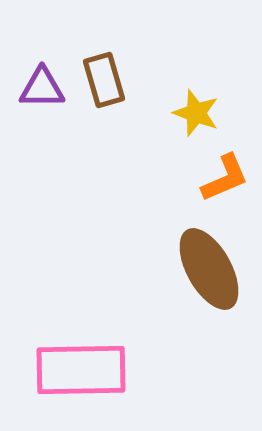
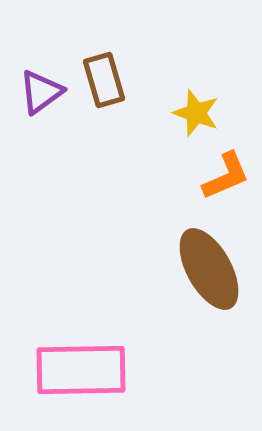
purple triangle: moved 1 px left, 4 px down; rotated 36 degrees counterclockwise
orange L-shape: moved 1 px right, 2 px up
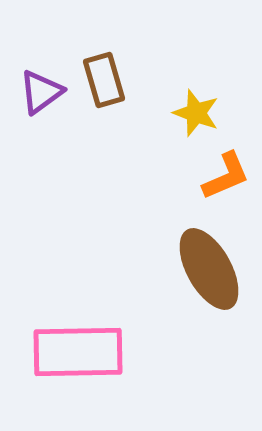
pink rectangle: moved 3 px left, 18 px up
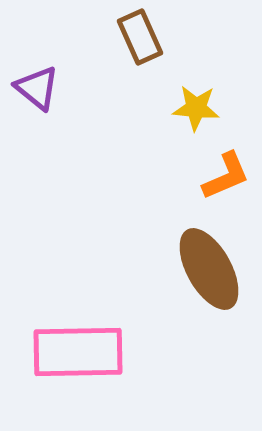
brown rectangle: moved 36 px right, 43 px up; rotated 8 degrees counterclockwise
purple triangle: moved 4 px left, 4 px up; rotated 45 degrees counterclockwise
yellow star: moved 5 px up; rotated 15 degrees counterclockwise
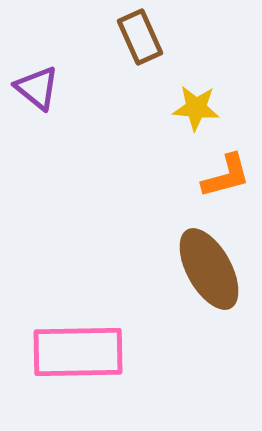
orange L-shape: rotated 8 degrees clockwise
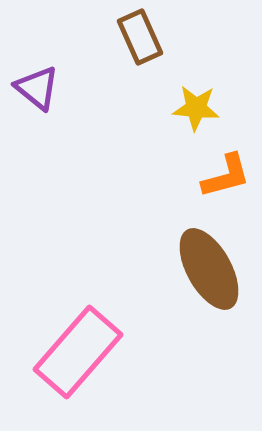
pink rectangle: rotated 48 degrees counterclockwise
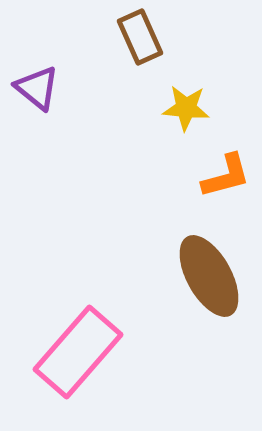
yellow star: moved 10 px left
brown ellipse: moved 7 px down
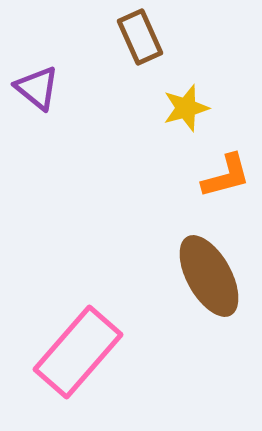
yellow star: rotated 21 degrees counterclockwise
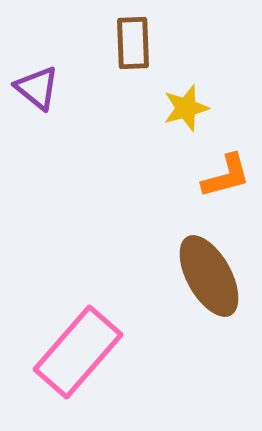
brown rectangle: moved 7 px left, 6 px down; rotated 22 degrees clockwise
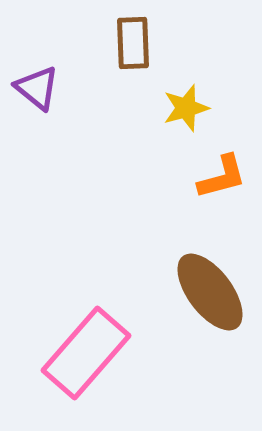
orange L-shape: moved 4 px left, 1 px down
brown ellipse: moved 1 px right, 16 px down; rotated 8 degrees counterclockwise
pink rectangle: moved 8 px right, 1 px down
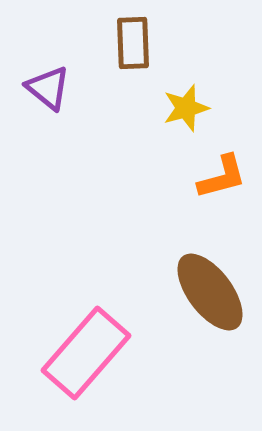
purple triangle: moved 11 px right
